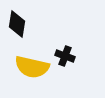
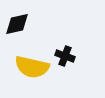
black diamond: rotated 68 degrees clockwise
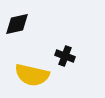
yellow semicircle: moved 8 px down
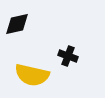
black cross: moved 3 px right
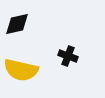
yellow semicircle: moved 11 px left, 5 px up
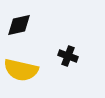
black diamond: moved 2 px right, 1 px down
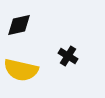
black cross: rotated 12 degrees clockwise
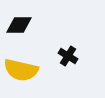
black diamond: rotated 12 degrees clockwise
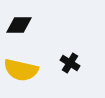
black cross: moved 2 px right, 7 px down
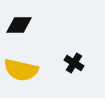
black cross: moved 4 px right
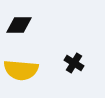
yellow semicircle: rotated 8 degrees counterclockwise
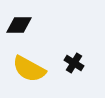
yellow semicircle: moved 8 px right, 1 px up; rotated 24 degrees clockwise
